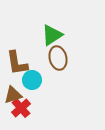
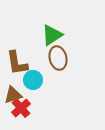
cyan circle: moved 1 px right
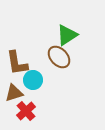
green triangle: moved 15 px right
brown ellipse: moved 1 px right, 1 px up; rotated 30 degrees counterclockwise
brown triangle: moved 1 px right, 2 px up
red cross: moved 5 px right, 3 px down
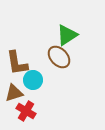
red cross: rotated 18 degrees counterclockwise
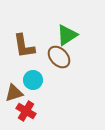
brown L-shape: moved 7 px right, 17 px up
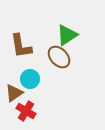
brown L-shape: moved 3 px left
cyan circle: moved 3 px left, 1 px up
brown triangle: rotated 18 degrees counterclockwise
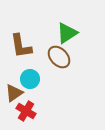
green triangle: moved 2 px up
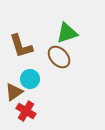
green triangle: rotated 15 degrees clockwise
brown L-shape: rotated 8 degrees counterclockwise
brown triangle: moved 1 px up
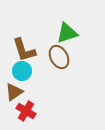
brown L-shape: moved 3 px right, 4 px down
brown ellipse: rotated 15 degrees clockwise
cyan circle: moved 8 px left, 8 px up
